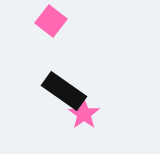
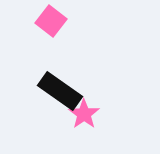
black rectangle: moved 4 px left
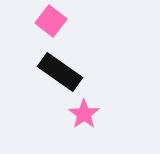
black rectangle: moved 19 px up
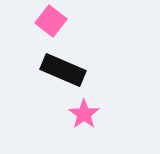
black rectangle: moved 3 px right, 2 px up; rotated 12 degrees counterclockwise
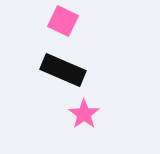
pink square: moved 12 px right; rotated 12 degrees counterclockwise
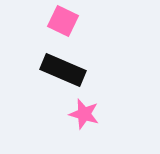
pink star: rotated 20 degrees counterclockwise
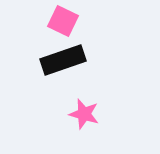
black rectangle: moved 10 px up; rotated 42 degrees counterclockwise
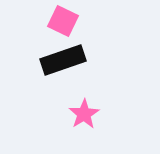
pink star: rotated 24 degrees clockwise
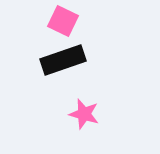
pink star: rotated 24 degrees counterclockwise
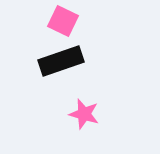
black rectangle: moved 2 px left, 1 px down
